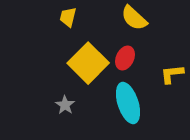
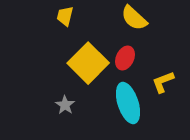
yellow trapezoid: moved 3 px left, 1 px up
yellow L-shape: moved 9 px left, 8 px down; rotated 15 degrees counterclockwise
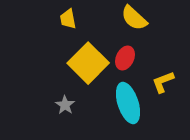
yellow trapezoid: moved 3 px right, 3 px down; rotated 25 degrees counterclockwise
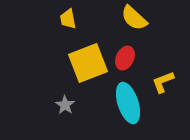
yellow square: rotated 24 degrees clockwise
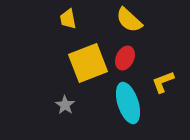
yellow semicircle: moved 5 px left, 2 px down
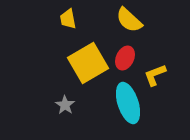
yellow square: rotated 9 degrees counterclockwise
yellow L-shape: moved 8 px left, 7 px up
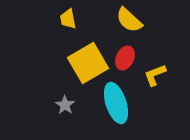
cyan ellipse: moved 12 px left
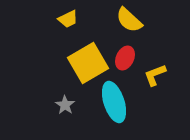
yellow trapezoid: rotated 105 degrees counterclockwise
cyan ellipse: moved 2 px left, 1 px up
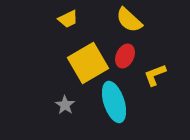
red ellipse: moved 2 px up
